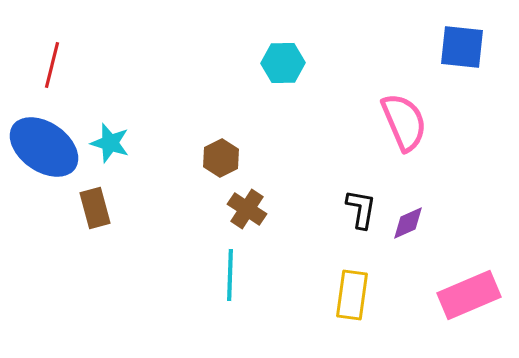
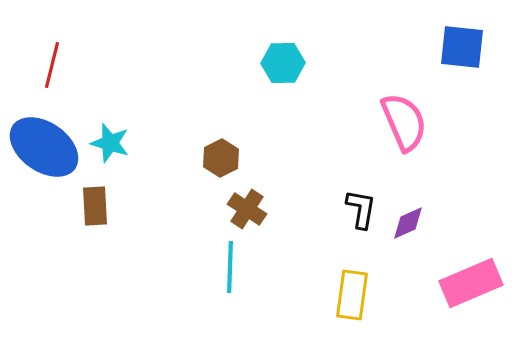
brown rectangle: moved 2 px up; rotated 12 degrees clockwise
cyan line: moved 8 px up
pink rectangle: moved 2 px right, 12 px up
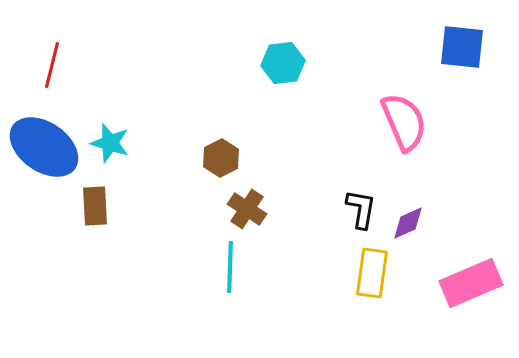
cyan hexagon: rotated 6 degrees counterclockwise
yellow rectangle: moved 20 px right, 22 px up
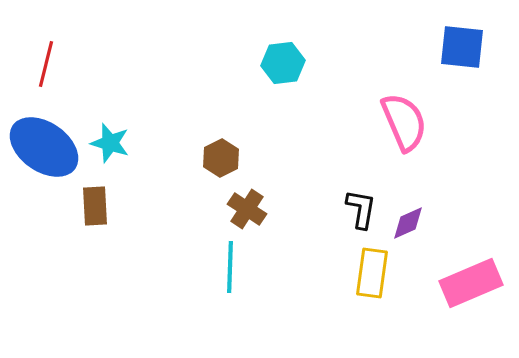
red line: moved 6 px left, 1 px up
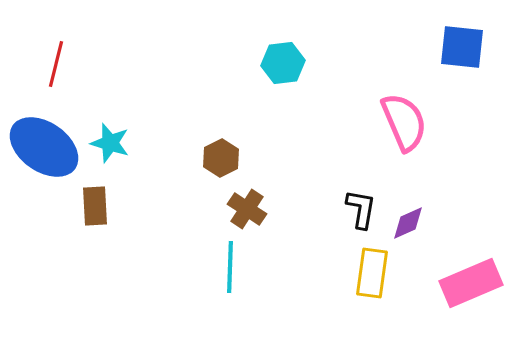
red line: moved 10 px right
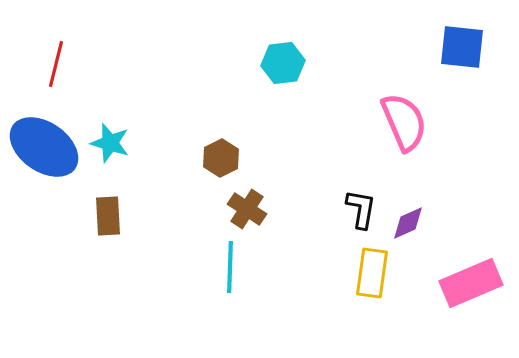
brown rectangle: moved 13 px right, 10 px down
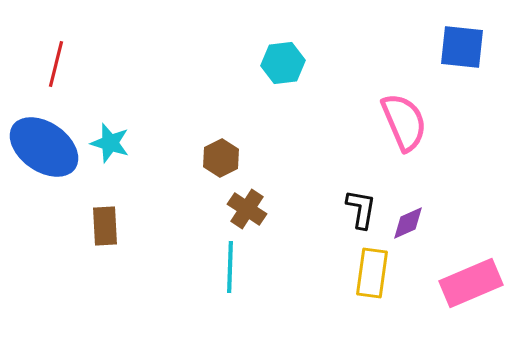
brown rectangle: moved 3 px left, 10 px down
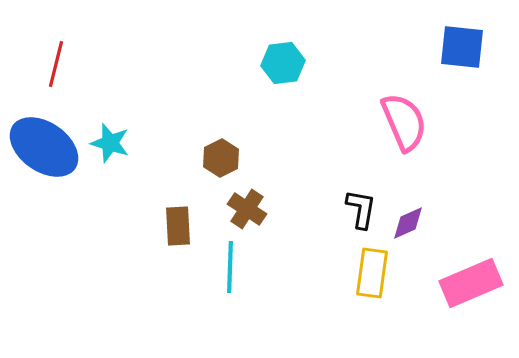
brown rectangle: moved 73 px right
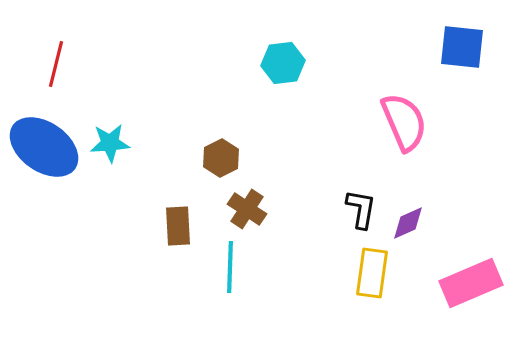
cyan star: rotated 21 degrees counterclockwise
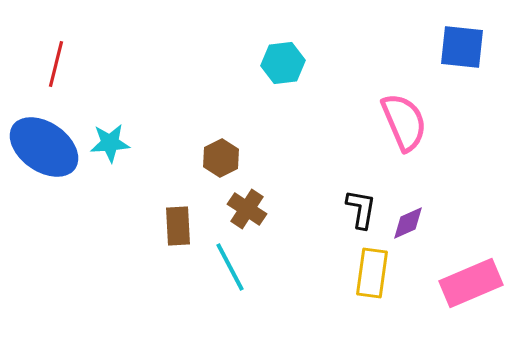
cyan line: rotated 30 degrees counterclockwise
